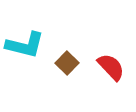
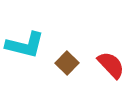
red semicircle: moved 2 px up
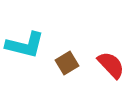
brown square: rotated 15 degrees clockwise
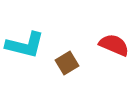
red semicircle: moved 3 px right, 20 px up; rotated 24 degrees counterclockwise
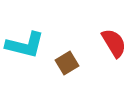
red semicircle: moved 2 px up; rotated 36 degrees clockwise
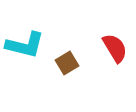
red semicircle: moved 1 px right, 5 px down
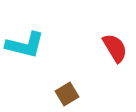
brown square: moved 31 px down
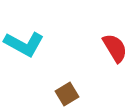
cyan L-shape: moved 1 px left, 1 px up; rotated 15 degrees clockwise
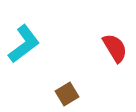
cyan L-shape: rotated 66 degrees counterclockwise
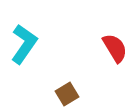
cyan L-shape: rotated 18 degrees counterclockwise
